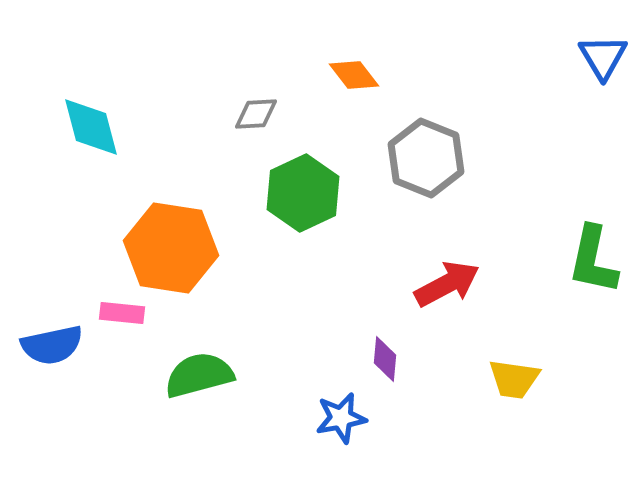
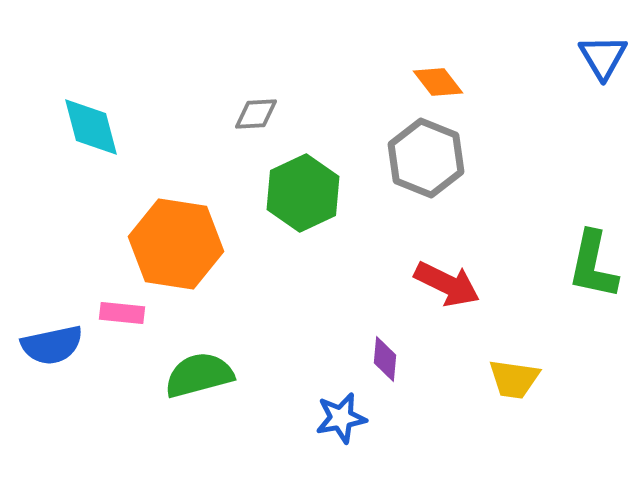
orange diamond: moved 84 px right, 7 px down
orange hexagon: moved 5 px right, 4 px up
green L-shape: moved 5 px down
red arrow: rotated 54 degrees clockwise
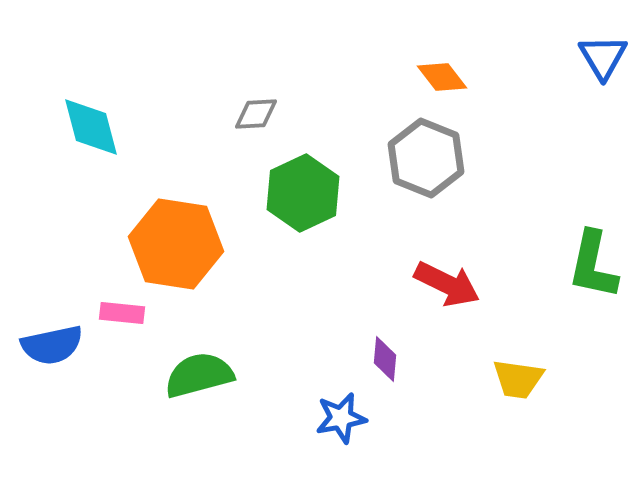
orange diamond: moved 4 px right, 5 px up
yellow trapezoid: moved 4 px right
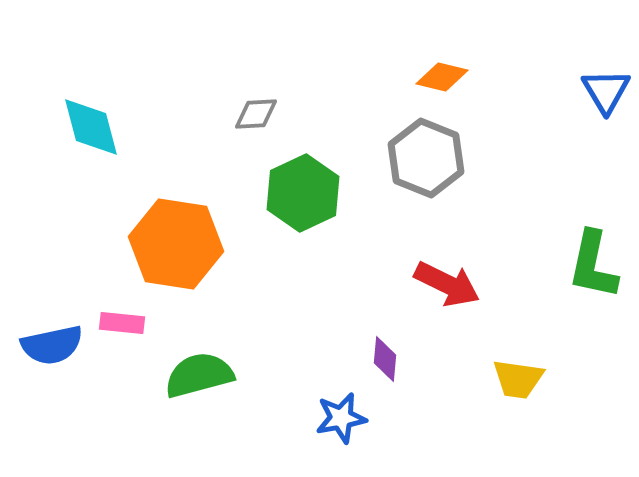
blue triangle: moved 3 px right, 34 px down
orange diamond: rotated 39 degrees counterclockwise
pink rectangle: moved 10 px down
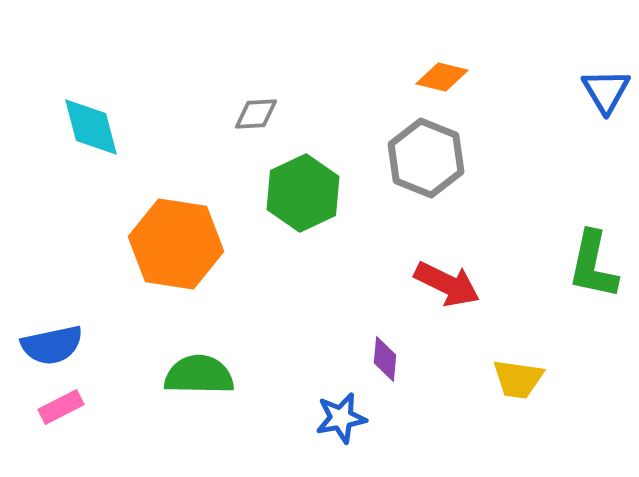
pink rectangle: moved 61 px left, 84 px down; rotated 33 degrees counterclockwise
green semicircle: rotated 16 degrees clockwise
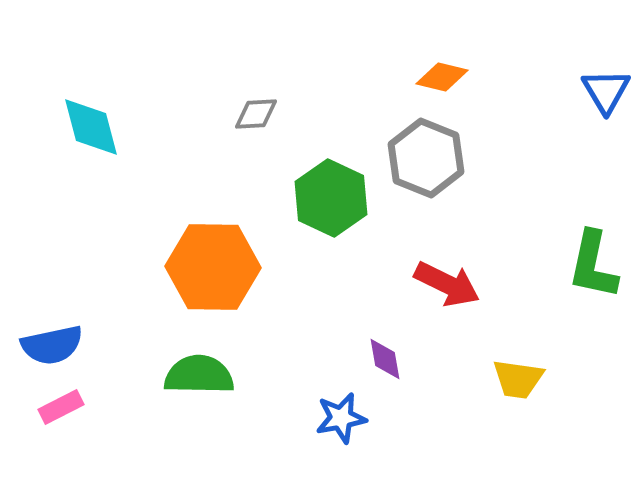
green hexagon: moved 28 px right, 5 px down; rotated 10 degrees counterclockwise
orange hexagon: moved 37 px right, 23 px down; rotated 8 degrees counterclockwise
purple diamond: rotated 15 degrees counterclockwise
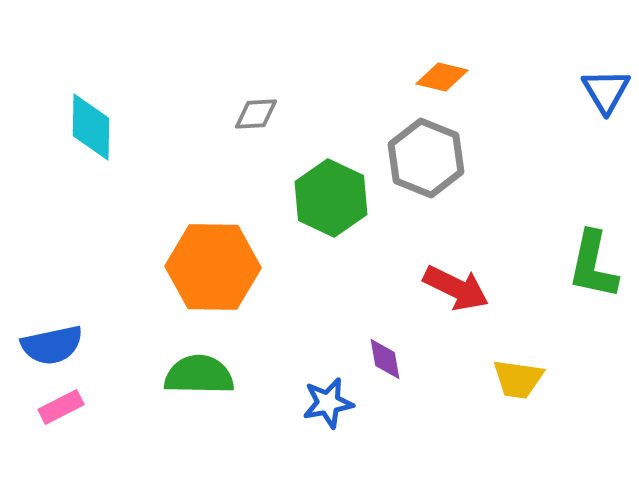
cyan diamond: rotated 16 degrees clockwise
red arrow: moved 9 px right, 4 px down
blue star: moved 13 px left, 15 px up
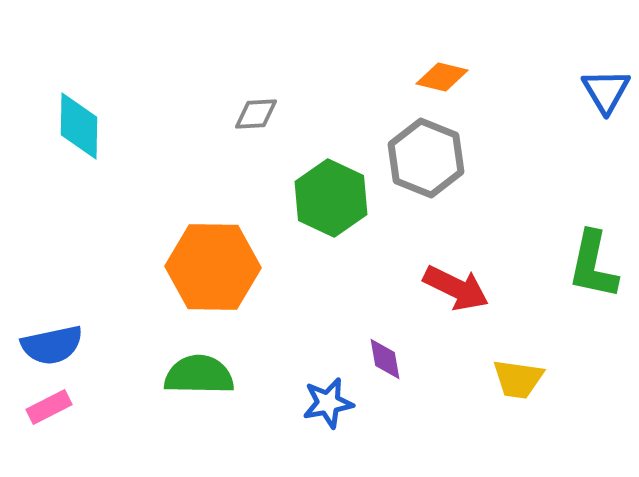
cyan diamond: moved 12 px left, 1 px up
pink rectangle: moved 12 px left
